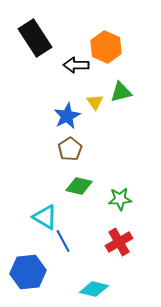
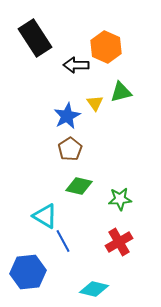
yellow triangle: moved 1 px down
cyan triangle: moved 1 px up
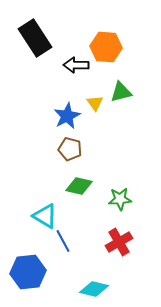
orange hexagon: rotated 20 degrees counterclockwise
brown pentagon: rotated 25 degrees counterclockwise
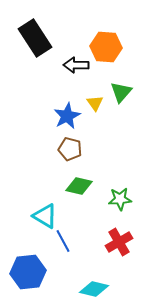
green triangle: rotated 35 degrees counterclockwise
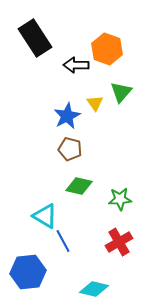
orange hexagon: moved 1 px right, 2 px down; rotated 16 degrees clockwise
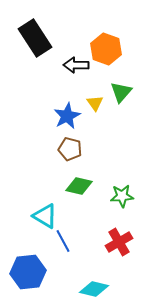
orange hexagon: moved 1 px left
green star: moved 2 px right, 3 px up
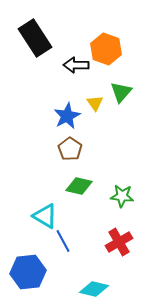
brown pentagon: rotated 20 degrees clockwise
green star: rotated 10 degrees clockwise
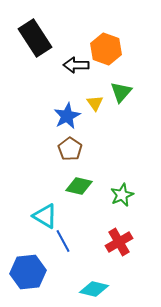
green star: moved 1 px up; rotated 30 degrees counterclockwise
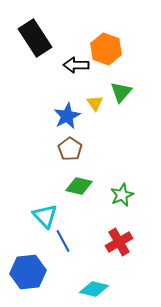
cyan triangle: rotated 16 degrees clockwise
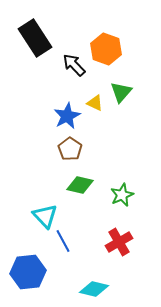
black arrow: moved 2 px left; rotated 45 degrees clockwise
yellow triangle: rotated 30 degrees counterclockwise
green diamond: moved 1 px right, 1 px up
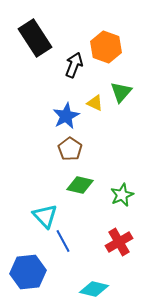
orange hexagon: moved 2 px up
black arrow: rotated 65 degrees clockwise
blue star: moved 1 px left
